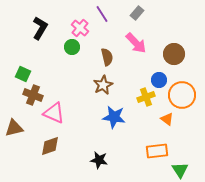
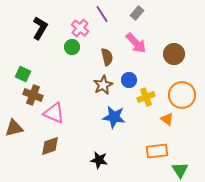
blue circle: moved 30 px left
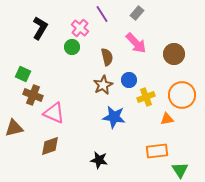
orange triangle: rotated 48 degrees counterclockwise
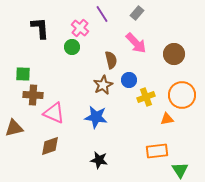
black L-shape: rotated 35 degrees counterclockwise
brown semicircle: moved 4 px right, 3 px down
green square: rotated 21 degrees counterclockwise
brown cross: rotated 18 degrees counterclockwise
blue star: moved 18 px left
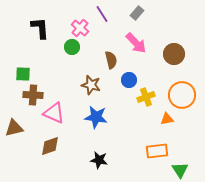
brown star: moved 12 px left; rotated 30 degrees counterclockwise
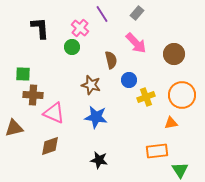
orange triangle: moved 4 px right, 4 px down
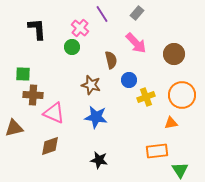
black L-shape: moved 3 px left, 1 px down
